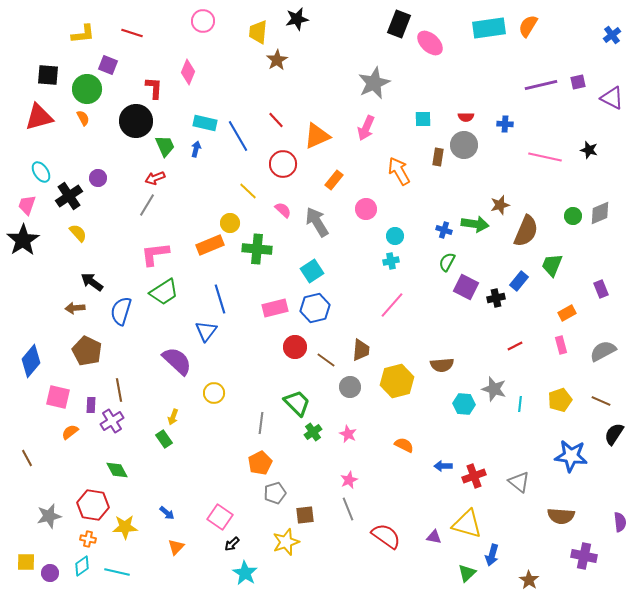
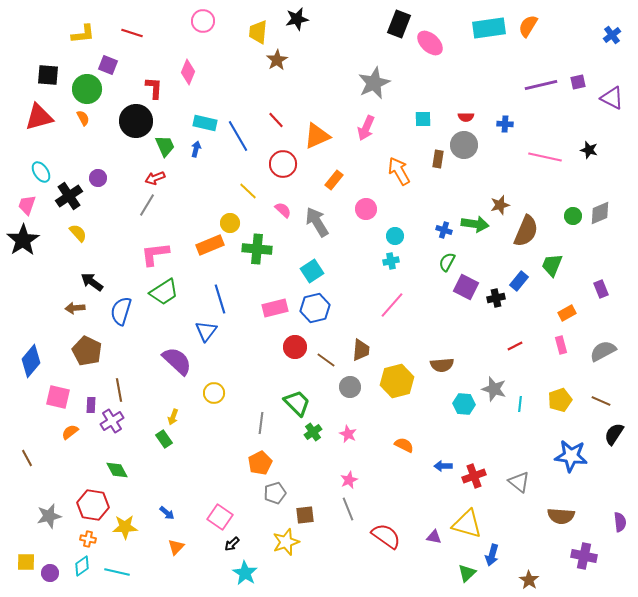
brown rectangle at (438, 157): moved 2 px down
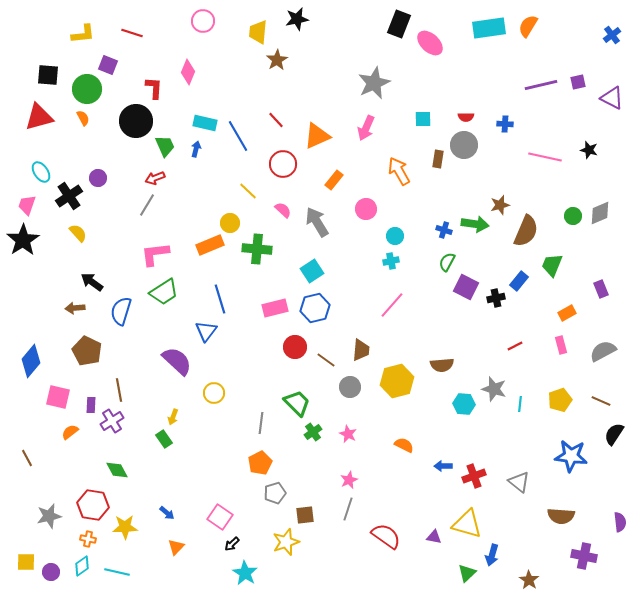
gray line at (348, 509): rotated 40 degrees clockwise
purple circle at (50, 573): moved 1 px right, 1 px up
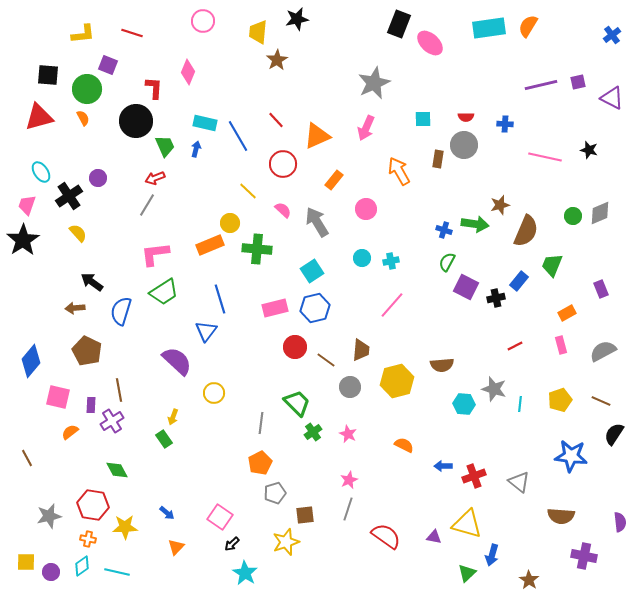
cyan circle at (395, 236): moved 33 px left, 22 px down
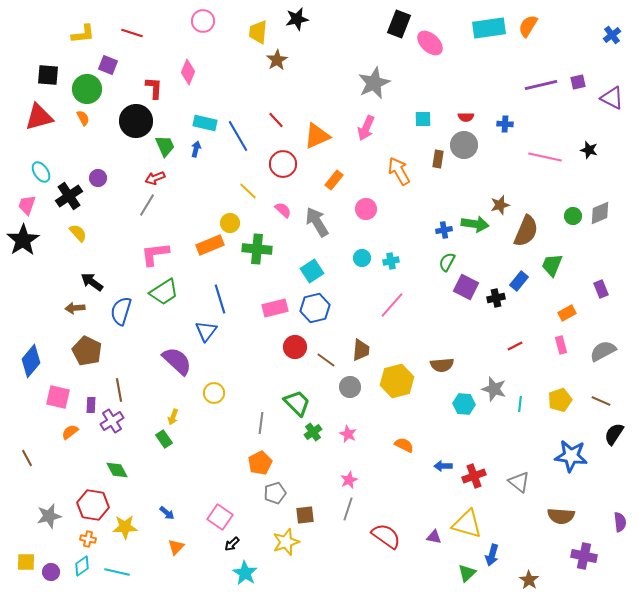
blue cross at (444, 230): rotated 28 degrees counterclockwise
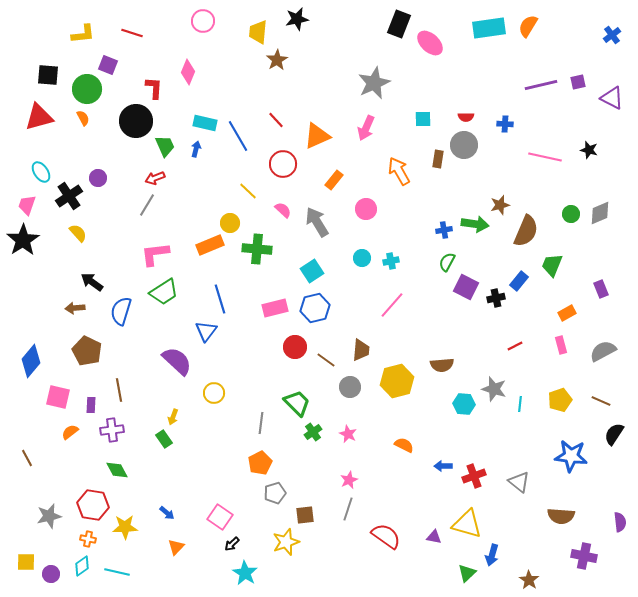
green circle at (573, 216): moved 2 px left, 2 px up
purple cross at (112, 421): moved 9 px down; rotated 25 degrees clockwise
purple circle at (51, 572): moved 2 px down
